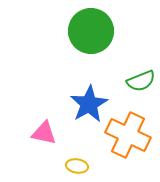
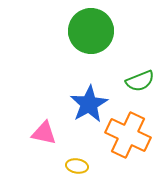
green semicircle: moved 1 px left
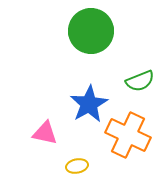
pink triangle: moved 1 px right
yellow ellipse: rotated 20 degrees counterclockwise
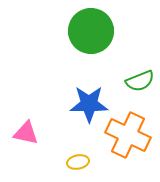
blue star: rotated 30 degrees clockwise
pink triangle: moved 19 px left
yellow ellipse: moved 1 px right, 4 px up
